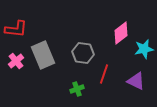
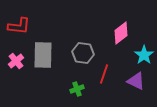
red L-shape: moved 3 px right, 3 px up
cyan star: moved 6 px down; rotated 24 degrees counterclockwise
gray rectangle: rotated 24 degrees clockwise
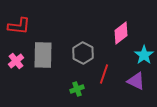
gray hexagon: rotated 20 degrees clockwise
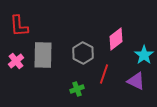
red L-shape: rotated 80 degrees clockwise
pink diamond: moved 5 px left, 6 px down
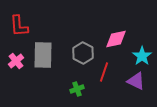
pink diamond: rotated 25 degrees clockwise
cyan star: moved 2 px left, 1 px down
red line: moved 2 px up
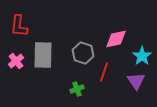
red L-shape: rotated 10 degrees clockwise
gray hexagon: rotated 10 degrees counterclockwise
purple triangle: rotated 30 degrees clockwise
